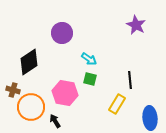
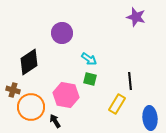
purple star: moved 8 px up; rotated 12 degrees counterclockwise
black line: moved 1 px down
pink hexagon: moved 1 px right, 2 px down
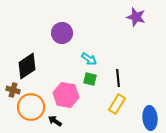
black diamond: moved 2 px left, 4 px down
black line: moved 12 px left, 3 px up
black arrow: rotated 24 degrees counterclockwise
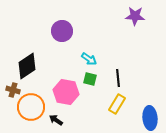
purple star: moved 1 px left, 1 px up; rotated 12 degrees counterclockwise
purple circle: moved 2 px up
pink hexagon: moved 3 px up
black arrow: moved 1 px right, 1 px up
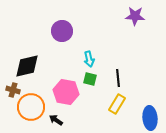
cyan arrow: rotated 42 degrees clockwise
black diamond: rotated 20 degrees clockwise
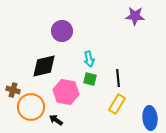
black diamond: moved 17 px right
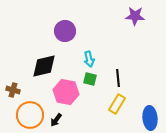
purple circle: moved 3 px right
orange circle: moved 1 px left, 8 px down
black arrow: rotated 88 degrees counterclockwise
